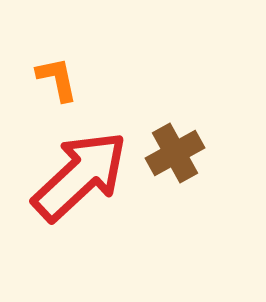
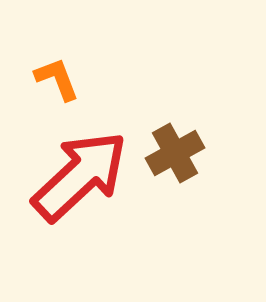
orange L-shape: rotated 9 degrees counterclockwise
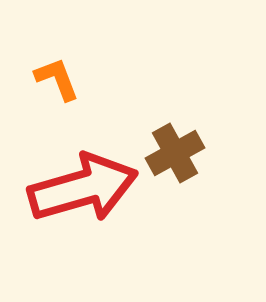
red arrow: moved 3 px right, 12 px down; rotated 27 degrees clockwise
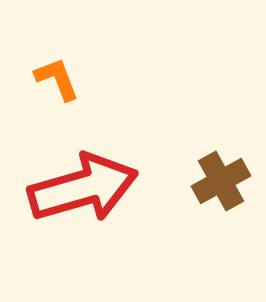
brown cross: moved 46 px right, 28 px down
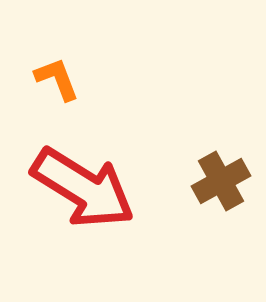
red arrow: rotated 48 degrees clockwise
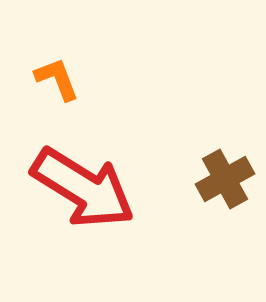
brown cross: moved 4 px right, 2 px up
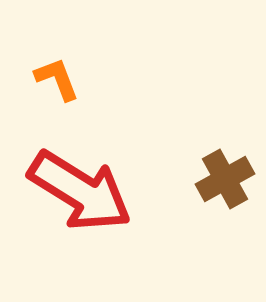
red arrow: moved 3 px left, 3 px down
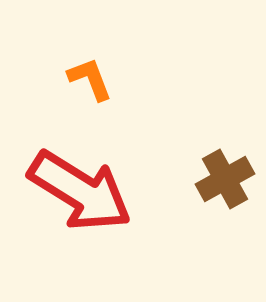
orange L-shape: moved 33 px right
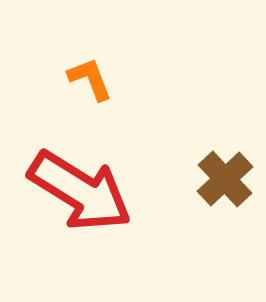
brown cross: rotated 14 degrees counterclockwise
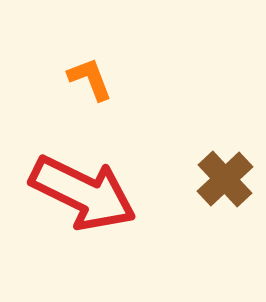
red arrow: moved 3 px right, 2 px down; rotated 6 degrees counterclockwise
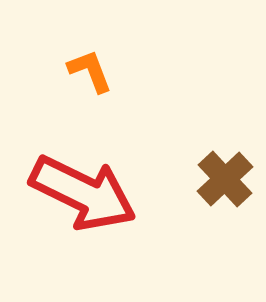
orange L-shape: moved 8 px up
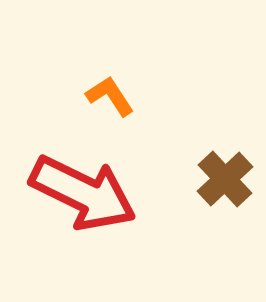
orange L-shape: moved 20 px right, 25 px down; rotated 12 degrees counterclockwise
